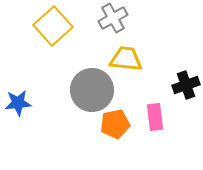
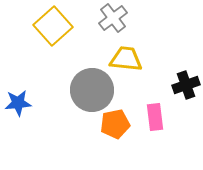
gray cross: rotated 8 degrees counterclockwise
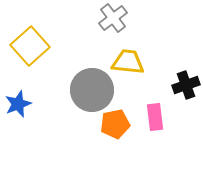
yellow square: moved 23 px left, 20 px down
yellow trapezoid: moved 2 px right, 3 px down
blue star: moved 1 px down; rotated 16 degrees counterclockwise
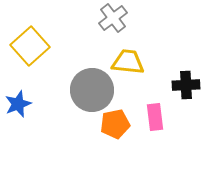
black cross: rotated 16 degrees clockwise
